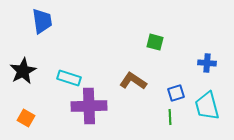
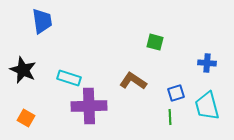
black star: moved 1 px up; rotated 20 degrees counterclockwise
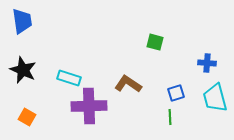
blue trapezoid: moved 20 px left
brown L-shape: moved 5 px left, 3 px down
cyan trapezoid: moved 8 px right, 8 px up
orange square: moved 1 px right, 1 px up
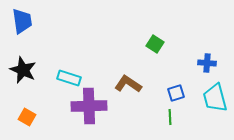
green square: moved 2 px down; rotated 18 degrees clockwise
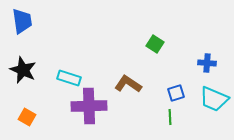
cyan trapezoid: moved 1 px left, 1 px down; rotated 52 degrees counterclockwise
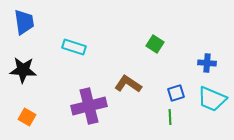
blue trapezoid: moved 2 px right, 1 px down
black star: rotated 20 degrees counterclockwise
cyan rectangle: moved 5 px right, 31 px up
cyan trapezoid: moved 2 px left
purple cross: rotated 12 degrees counterclockwise
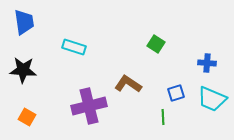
green square: moved 1 px right
green line: moved 7 px left
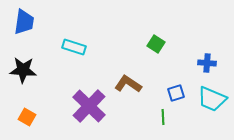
blue trapezoid: rotated 16 degrees clockwise
purple cross: rotated 32 degrees counterclockwise
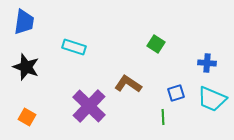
black star: moved 3 px right, 3 px up; rotated 16 degrees clockwise
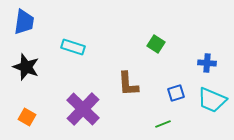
cyan rectangle: moved 1 px left
brown L-shape: rotated 128 degrees counterclockwise
cyan trapezoid: moved 1 px down
purple cross: moved 6 px left, 3 px down
green line: moved 7 px down; rotated 70 degrees clockwise
